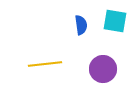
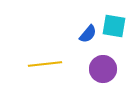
cyan square: moved 1 px left, 5 px down
blue semicircle: moved 7 px right, 9 px down; rotated 48 degrees clockwise
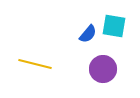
yellow line: moved 10 px left; rotated 20 degrees clockwise
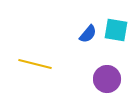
cyan square: moved 2 px right, 4 px down
purple circle: moved 4 px right, 10 px down
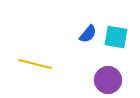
cyan square: moved 7 px down
purple circle: moved 1 px right, 1 px down
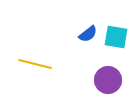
blue semicircle: rotated 12 degrees clockwise
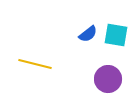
cyan square: moved 2 px up
purple circle: moved 1 px up
